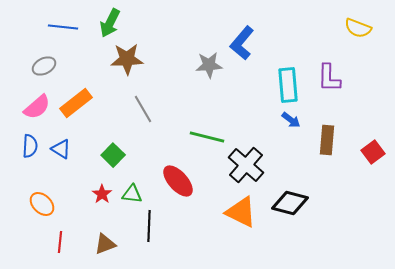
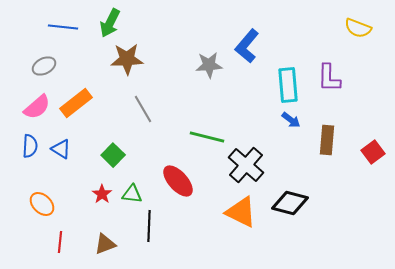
blue L-shape: moved 5 px right, 3 px down
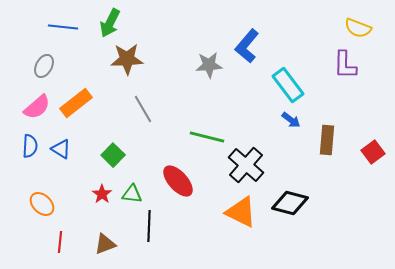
gray ellipse: rotated 35 degrees counterclockwise
purple L-shape: moved 16 px right, 13 px up
cyan rectangle: rotated 32 degrees counterclockwise
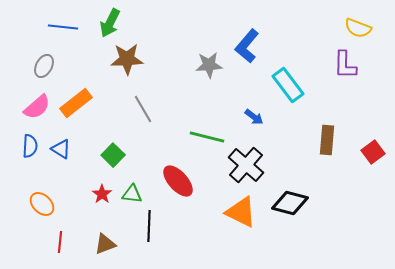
blue arrow: moved 37 px left, 3 px up
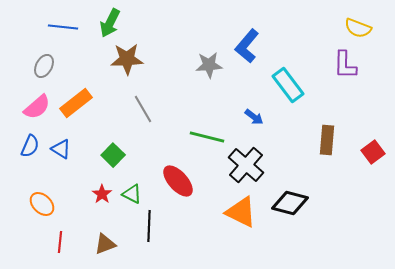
blue semicircle: rotated 20 degrees clockwise
green triangle: rotated 20 degrees clockwise
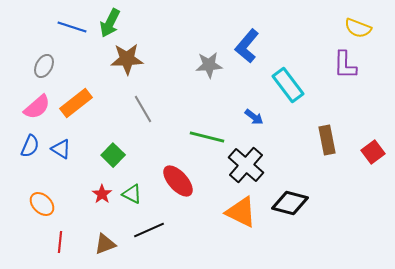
blue line: moved 9 px right; rotated 12 degrees clockwise
brown rectangle: rotated 16 degrees counterclockwise
black line: moved 4 px down; rotated 64 degrees clockwise
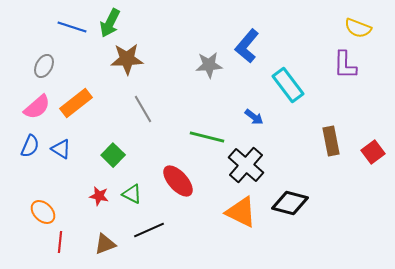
brown rectangle: moved 4 px right, 1 px down
red star: moved 3 px left, 2 px down; rotated 24 degrees counterclockwise
orange ellipse: moved 1 px right, 8 px down
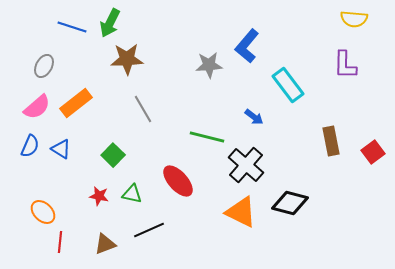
yellow semicircle: moved 4 px left, 9 px up; rotated 16 degrees counterclockwise
green triangle: rotated 15 degrees counterclockwise
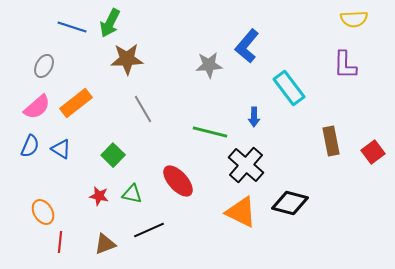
yellow semicircle: rotated 8 degrees counterclockwise
cyan rectangle: moved 1 px right, 3 px down
blue arrow: rotated 54 degrees clockwise
green line: moved 3 px right, 5 px up
orange ellipse: rotated 15 degrees clockwise
